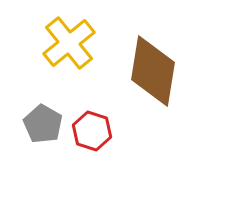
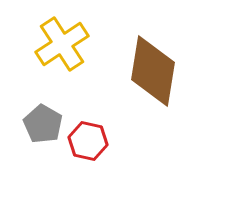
yellow cross: moved 7 px left, 1 px down; rotated 6 degrees clockwise
red hexagon: moved 4 px left, 10 px down; rotated 6 degrees counterclockwise
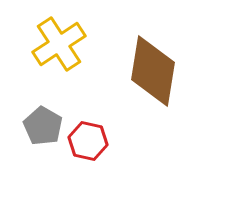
yellow cross: moved 3 px left
gray pentagon: moved 2 px down
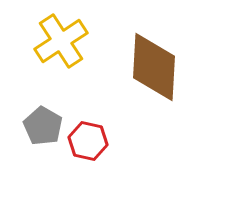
yellow cross: moved 2 px right, 3 px up
brown diamond: moved 1 px right, 4 px up; rotated 6 degrees counterclockwise
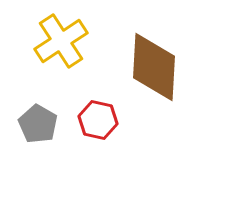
gray pentagon: moved 5 px left, 2 px up
red hexagon: moved 10 px right, 21 px up
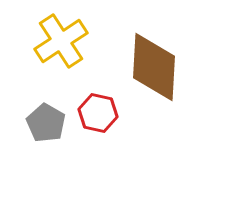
red hexagon: moved 7 px up
gray pentagon: moved 8 px right, 1 px up
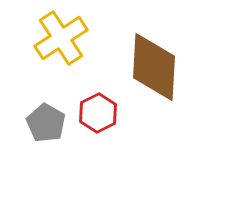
yellow cross: moved 3 px up
red hexagon: rotated 21 degrees clockwise
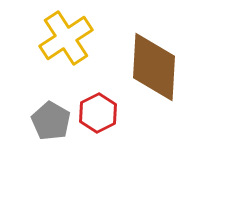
yellow cross: moved 5 px right
gray pentagon: moved 5 px right, 2 px up
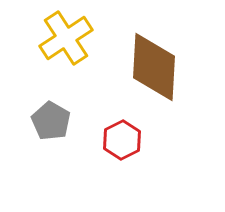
red hexagon: moved 24 px right, 27 px down
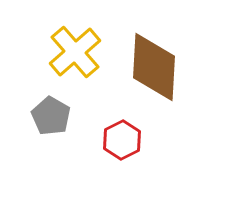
yellow cross: moved 9 px right, 14 px down; rotated 8 degrees counterclockwise
gray pentagon: moved 5 px up
